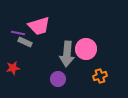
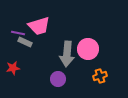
pink circle: moved 2 px right
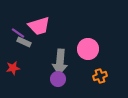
purple line: rotated 24 degrees clockwise
gray rectangle: moved 1 px left
gray arrow: moved 7 px left, 8 px down
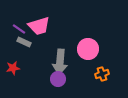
purple line: moved 1 px right, 4 px up
orange cross: moved 2 px right, 2 px up
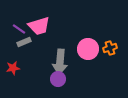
gray rectangle: rotated 48 degrees counterclockwise
orange cross: moved 8 px right, 26 px up
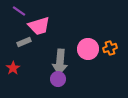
purple line: moved 18 px up
red star: rotated 24 degrees counterclockwise
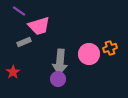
pink circle: moved 1 px right, 5 px down
red star: moved 4 px down
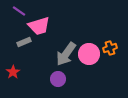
gray arrow: moved 6 px right, 8 px up; rotated 30 degrees clockwise
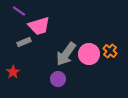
orange cross: moved 3 px down; rotated 32 degrees counterclockwise
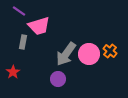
gray rectangle: moved 1 px left; rotated 56 degrees counterclockwise
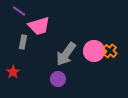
pink circle: moved 5 px right, 3 px up
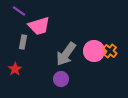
red star: moved 2 px right, 3 px up
purple circle: moved 3 px right
